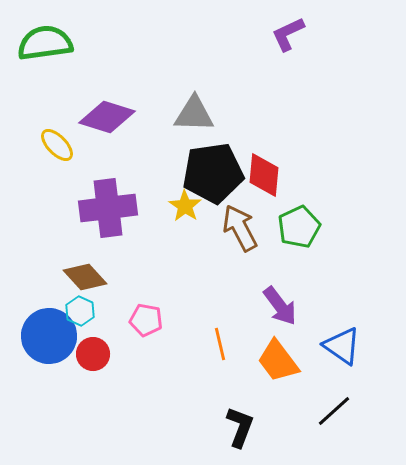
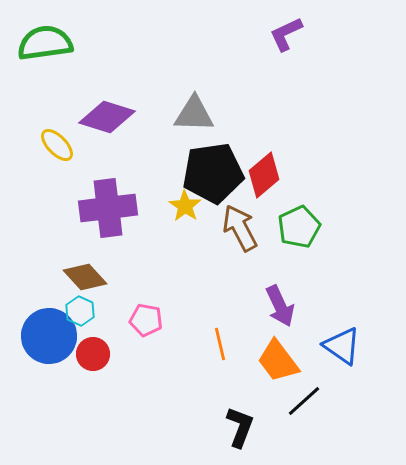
purple L-shape: moved 2 px left
red diamond: rotated 45 degrees clockwise
purple arrow: rotated 12 degrees clockwise
black line: moved 30 px left, 10 px up
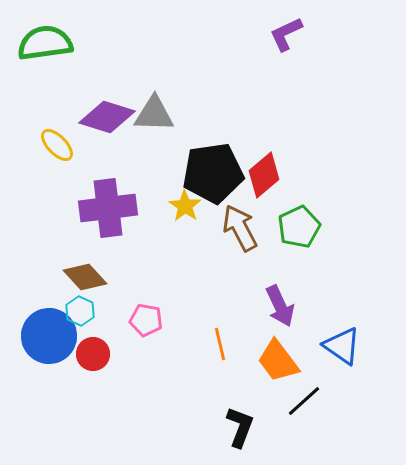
gray triangle: moved 40 px left
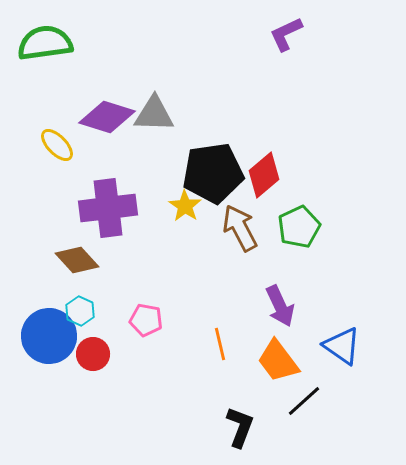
brown diamond: moved 8 px left, 17 px up
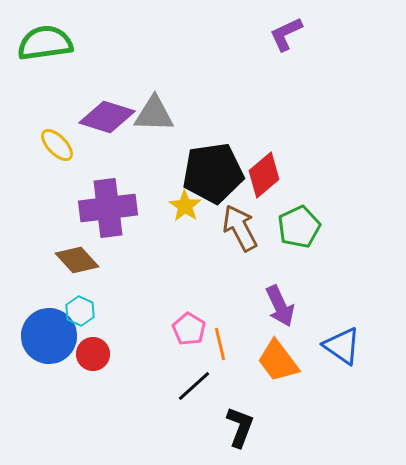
pink pentagon: moved 43 px right, 9 px down; rotated 20 degrees clockwise
black line: moved 110 px left, 15 px up
